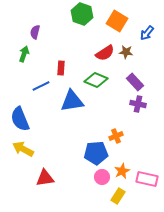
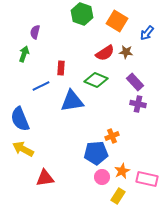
orange cross: moved 4 px left
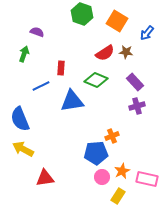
purple semicircle: moved 2 px right; rotated 96 degrees clockwise
purple cross: moved 1 px left, 2 px down; rotated 28 degrees counterclockwise
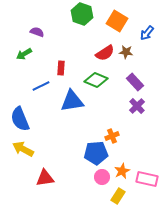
green arrow: rotated 140 degrees counterclockwise
purple cross: rotated 28 degrees counterclockwise
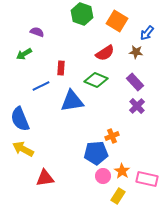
brown star: moved 10 px right
orange star: rotated 14 degrees counterclockwise
pink circle: moved 1 px right, 1 px up
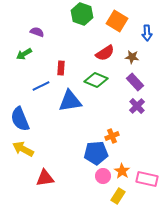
blue arrow: rotated 42 degrees counterclockwise
brown star: moved 4 px left, 5 px down
blue triangle: moved 2 px left
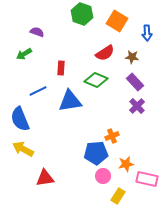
blue line: moved 3 px left, 5 px down
orange star: moved 4 px right, 7 px up; rotated 28 degrees clockwise
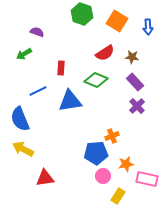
blue arrow: moved 1 px right, 6 px up
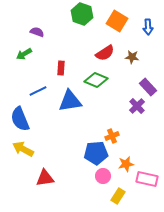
purple rectangle: moved 13 px right, 5 px down
